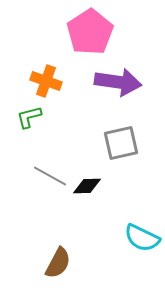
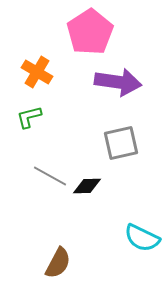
orange cross: moved 9 px left, 9 px up; rotated 12 degrees clockwise
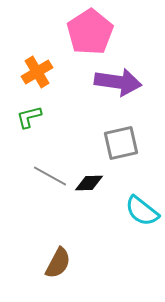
orange cross: rotated 28 degrees clockwise
black diamond: moved 2 px right, 3 px up
cyan semicircle: moved 27 px up; rotated 12 degrees clockwise
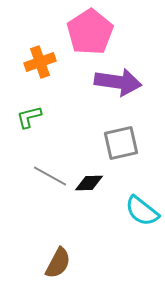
orange cross: moved 3 px right, 10 px up; rotated 12 degrees clockwise
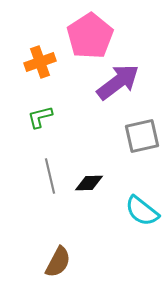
pink pentagon: moved 4 px down
purple arrow: rotated 45 degrees counterclockwise
green L-shape: moved 11 px right
gray square: moved 21 px right, 7 px up
gray line: rotated 48 degrees clockwise
brown semicircle: moved 1 px up
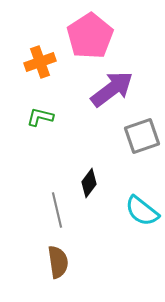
purple arrow: moved 6 px left, 7 px down
green L-shape: rotated 28 degrees clockwise
gray square: rotated 6 degrees counterclockwise
gray line: moved 7 px right, 34 px down
black diamond: rotated 52 degrees counterclockwise
brown semicircle: rotated 36 degrees counterclockwise
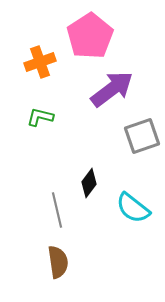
cyan semicircle: moved 9 px left, 3 px up
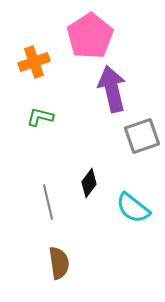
orange cross: moved 6 px left
purple arrow: rotated 66 degrees counterclockwise
gray line: moved 9 px left, 8 px up
brown semicircle: moved 1 px right, 1 px down
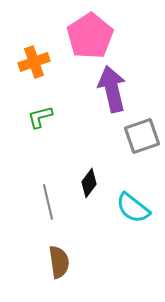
green L-shape: rotated 28 degrees counterclockwise
brown semicircle: moved 1 px up
